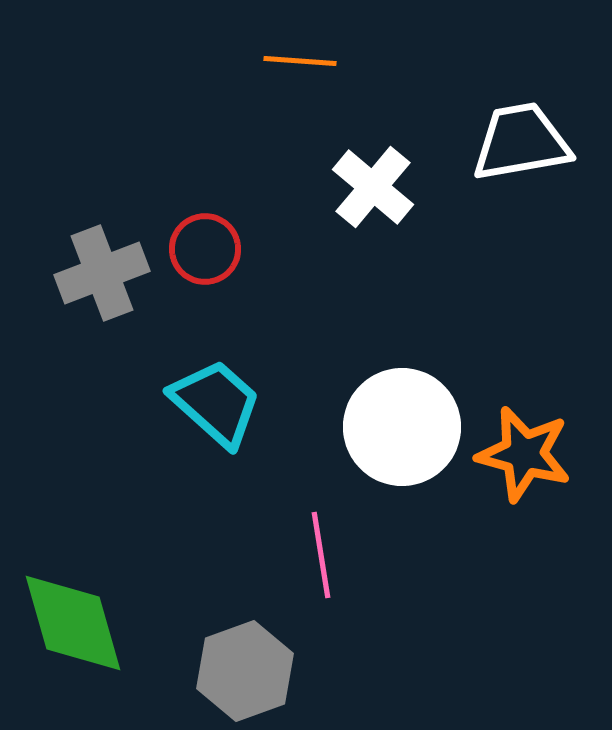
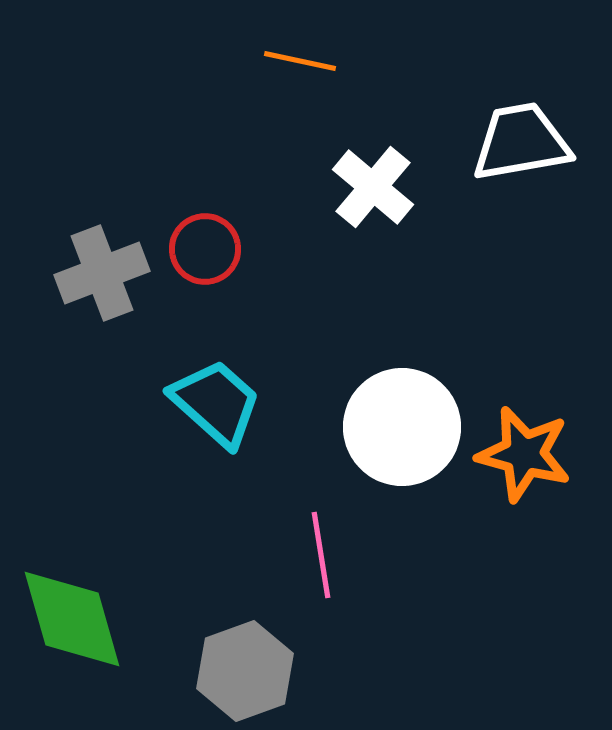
orange line: rotated 8 degrees clockwise
green diamond: moved 1 px left, 4 px up
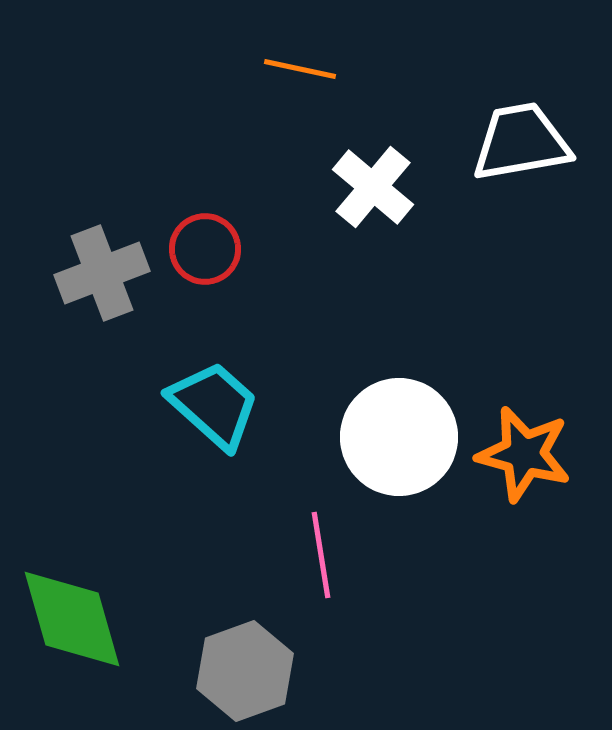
orange line: moved 8 px down
cyan trapezoid: moved 2 px left, 2 px down
white circle: moved 3 px left, 10 px down
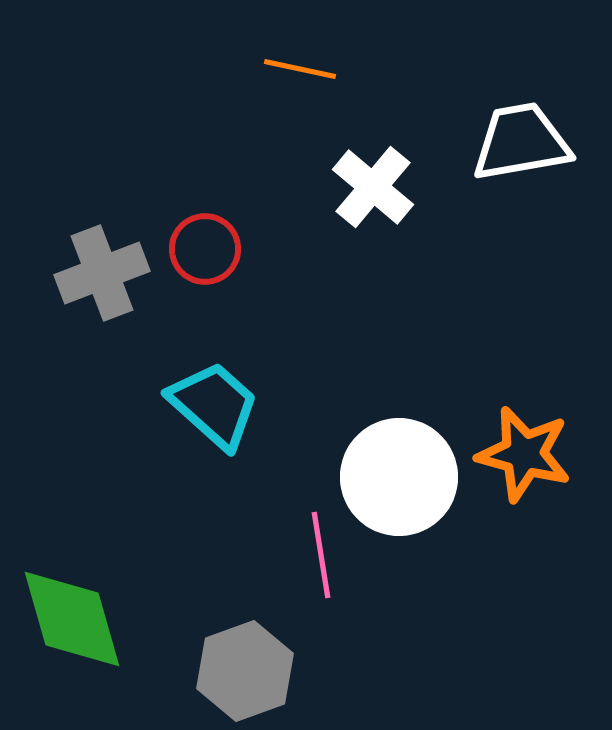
white circle: moved 40 px down
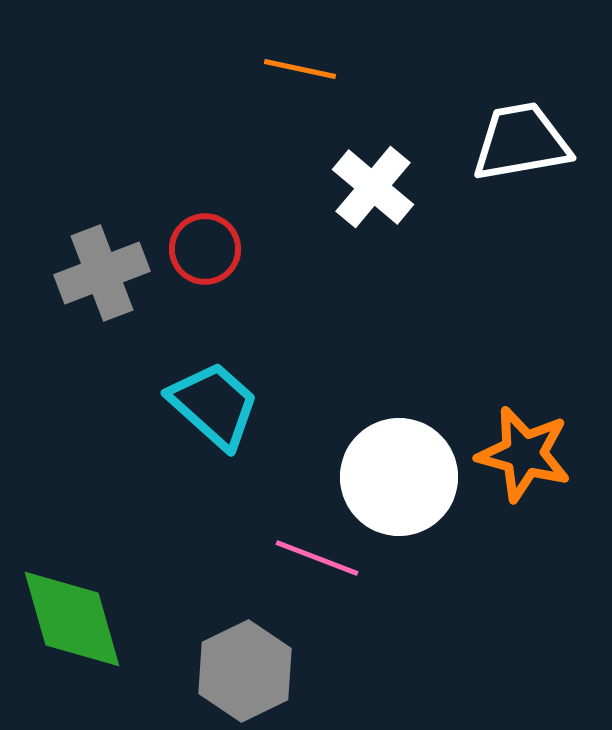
pink line: moved 4 px left, 3 px down; rotated 60 degrees counterclockwise
gray hexagon: rotated 6 degrees counterclockwise
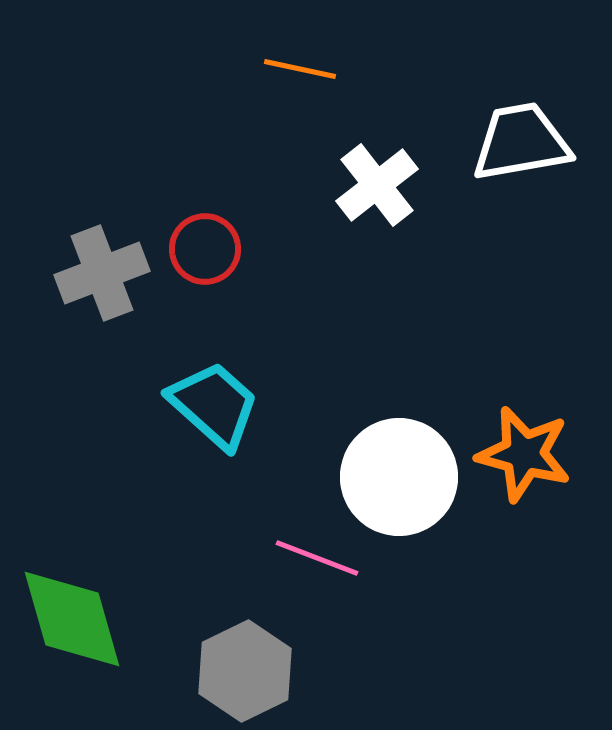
white cross: moved 4 px right, 2 px up; rotated 12 degrees clockwise
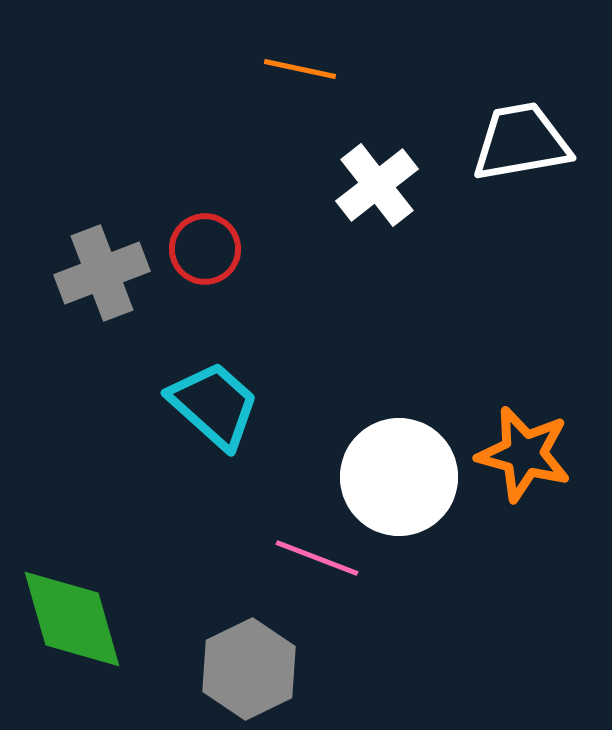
gray hexagon: moved 4 px right, 2 px up
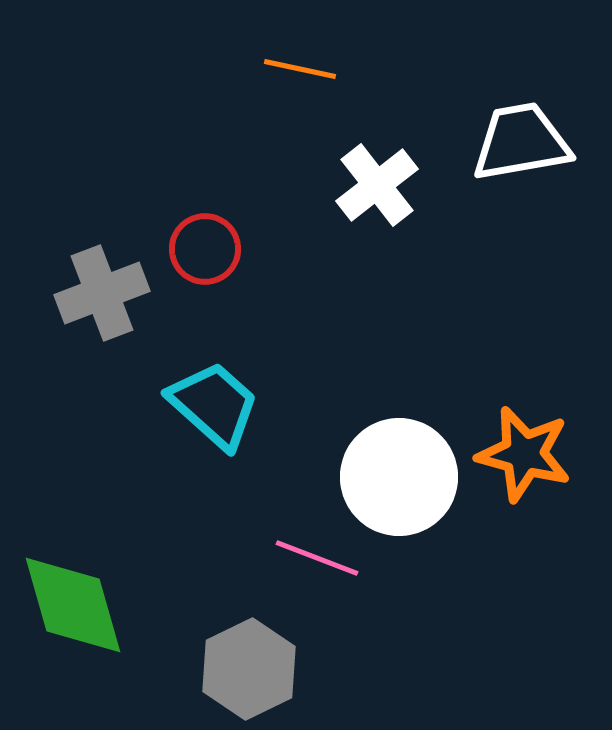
gray cross: moved 20 px down
green diamond: moved 1 px right, 14 px up
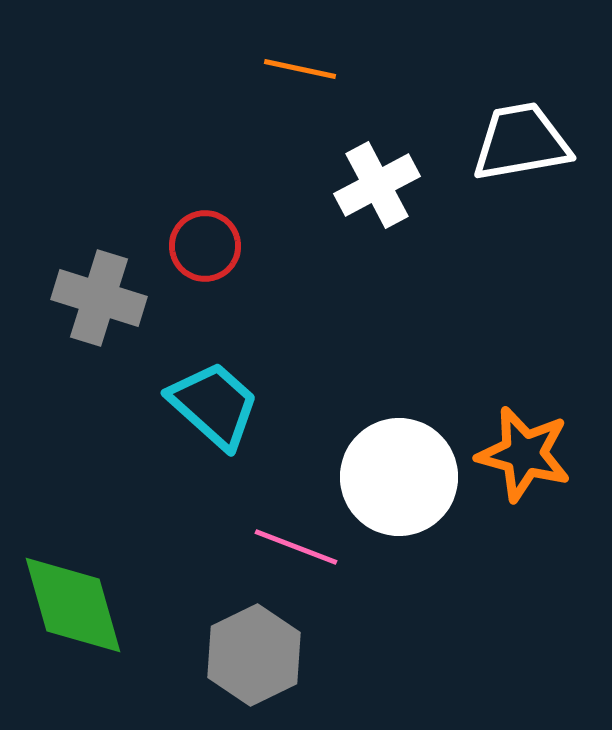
white cross: rotated 10 degrees clockwise
red circle: moved 3 px up
gray cross: moved 3 px left, 5 px down; rotated 38 degrees clockwise
pink line: moved 21 px left, 11 px up
gray hexagon: moved 5 px right, 14 px up
